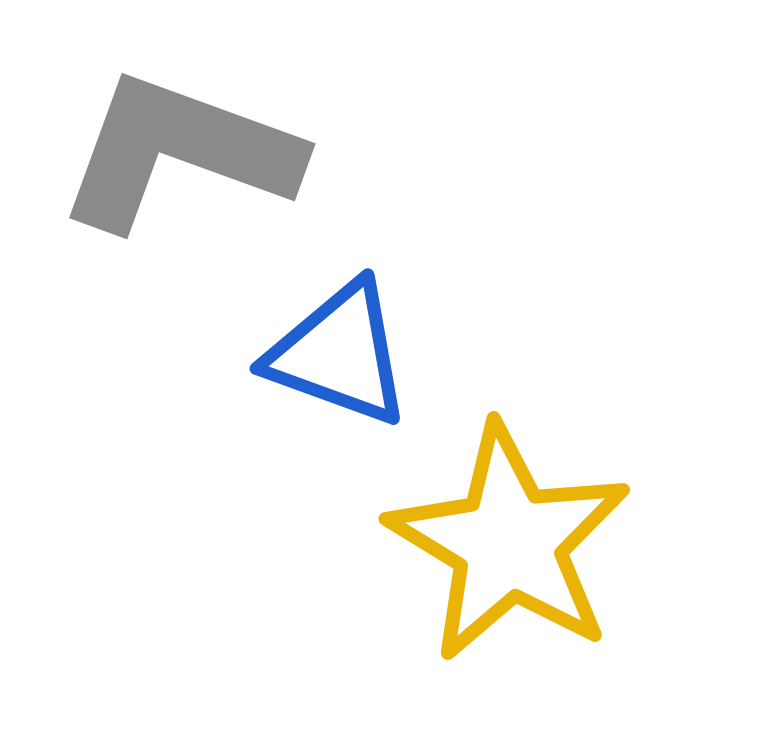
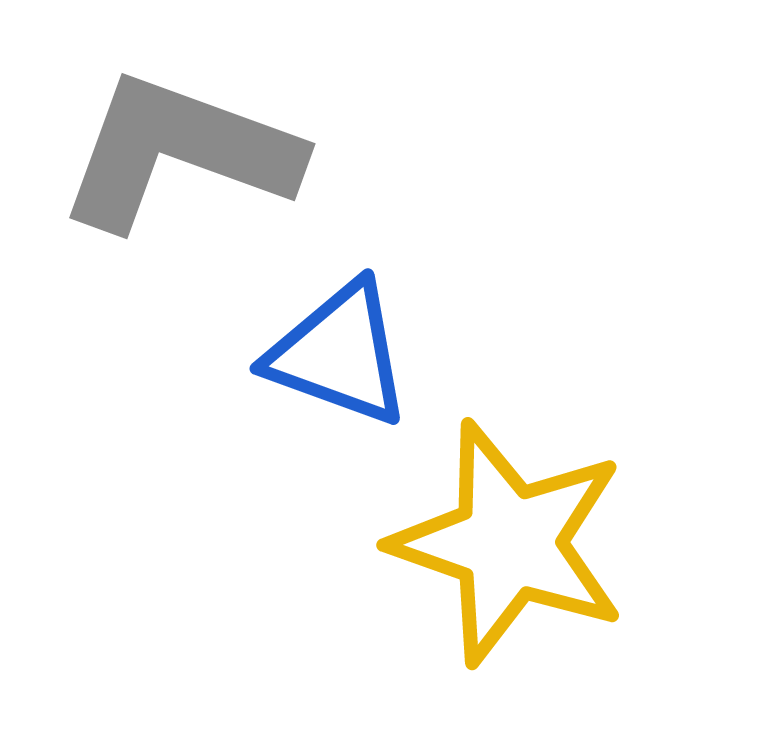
yellow star: rotated 12 degrees counterclockwise
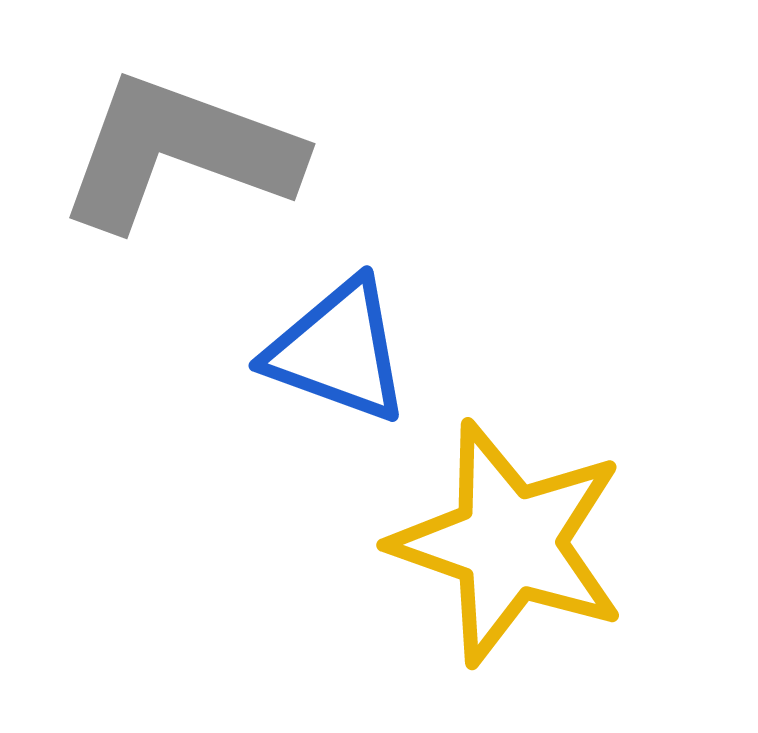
blue triangle: moved 1 px left, 3 px up
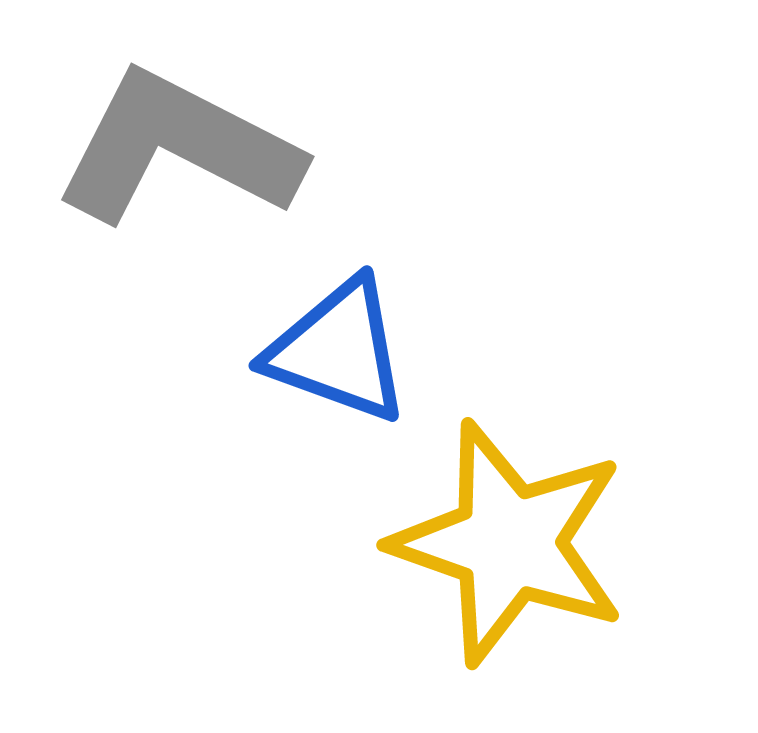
gray L-shape: moved 1 px left, 4 px up; rotated 7 degrees clockwise
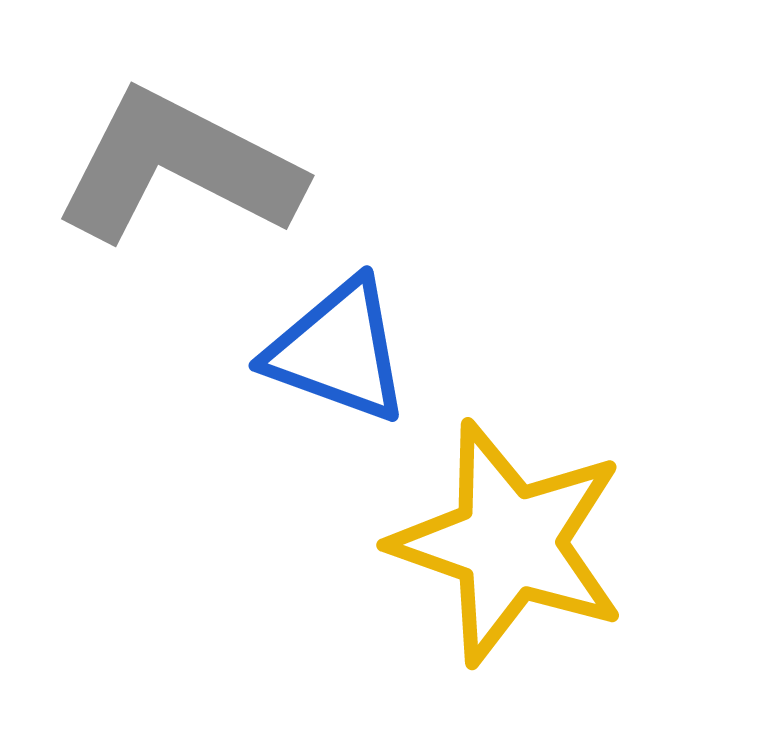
gray L-shape: moved 19 px down
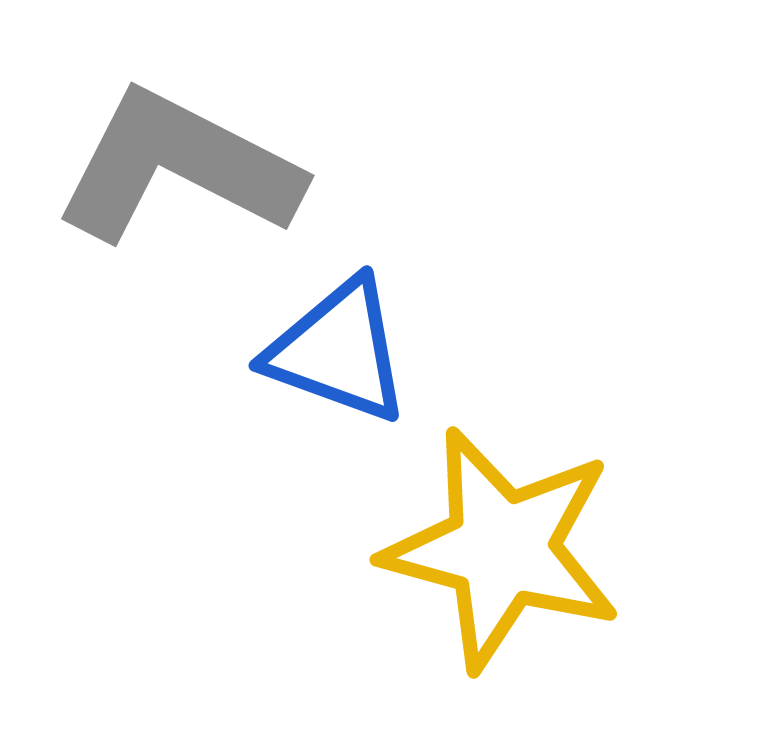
yellow star: moved 7 px left, 6 px down; rotated 4 degrees counterclockwise
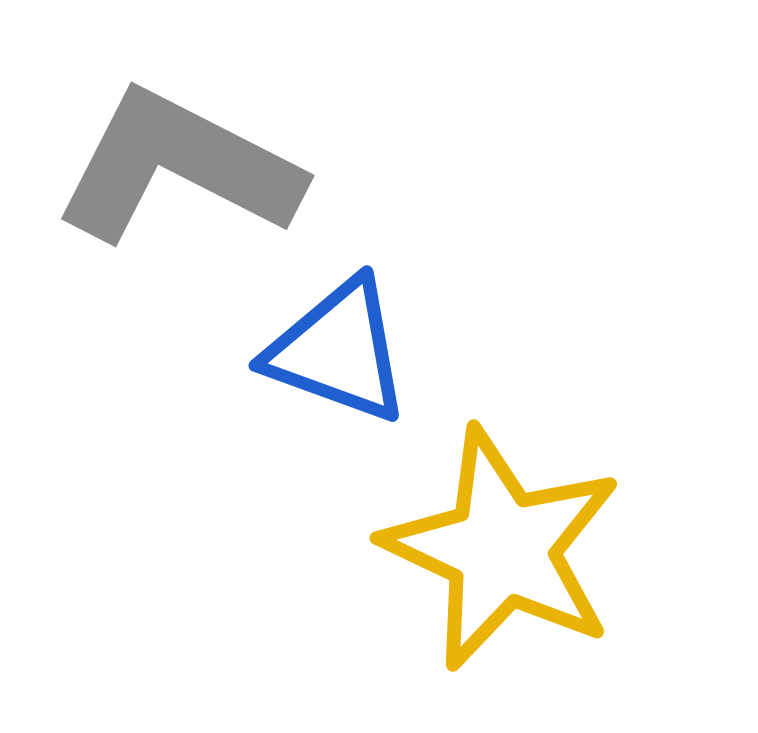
yellow star: rotated 10 degrees clockwise
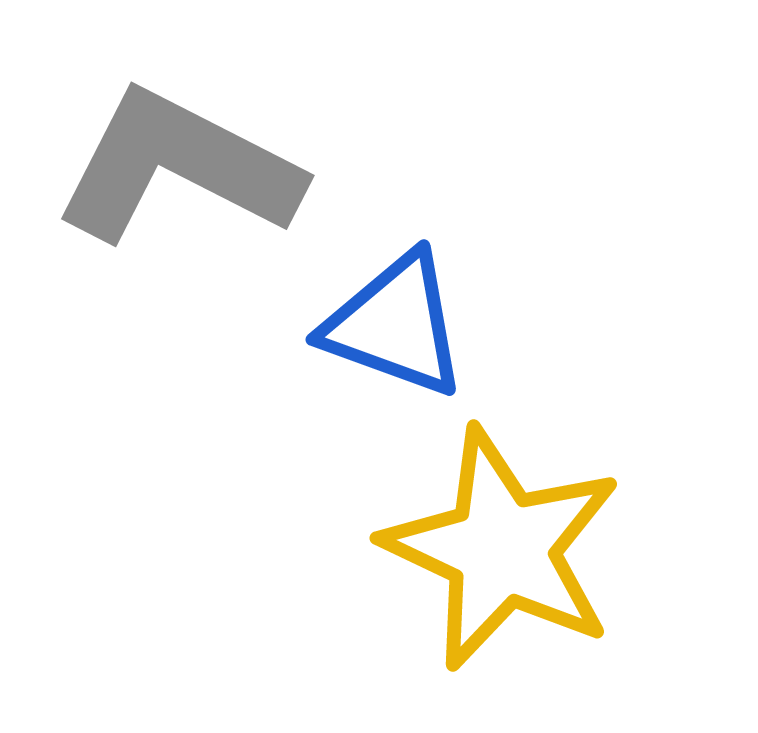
blue triangle: moved 57 px right, 26 px up
